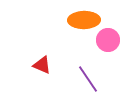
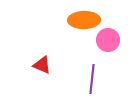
purple line: moved 4 px right; rotated 40 degrees clockwise
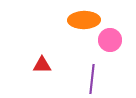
pink circle: moved 2 px right
red triangle: rotated 24 degrees counterclockwise
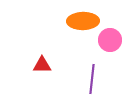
orange ellipse: moved 1 px left, 1 px down
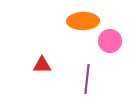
pink circle: moved 1 px down
purple line: moved 5 px left
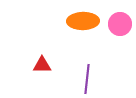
pink circle: moved 10 px right, 17 px up
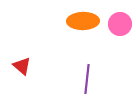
red triangle: moved 20 px left, 1 px down; rotated 42 degrees clockwise
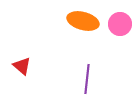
orange ellipse: rotated 16 degrees clockwise
